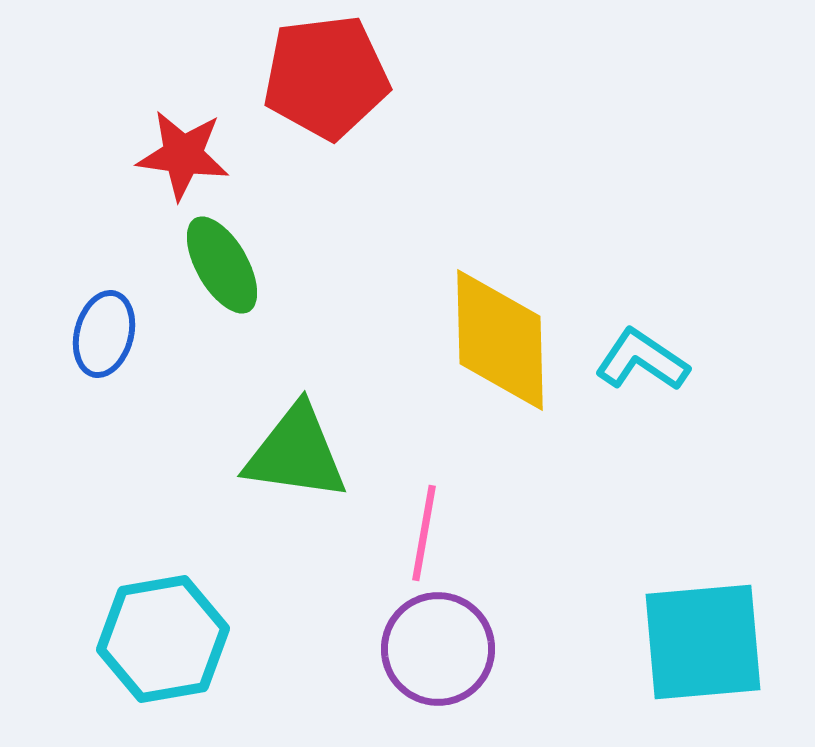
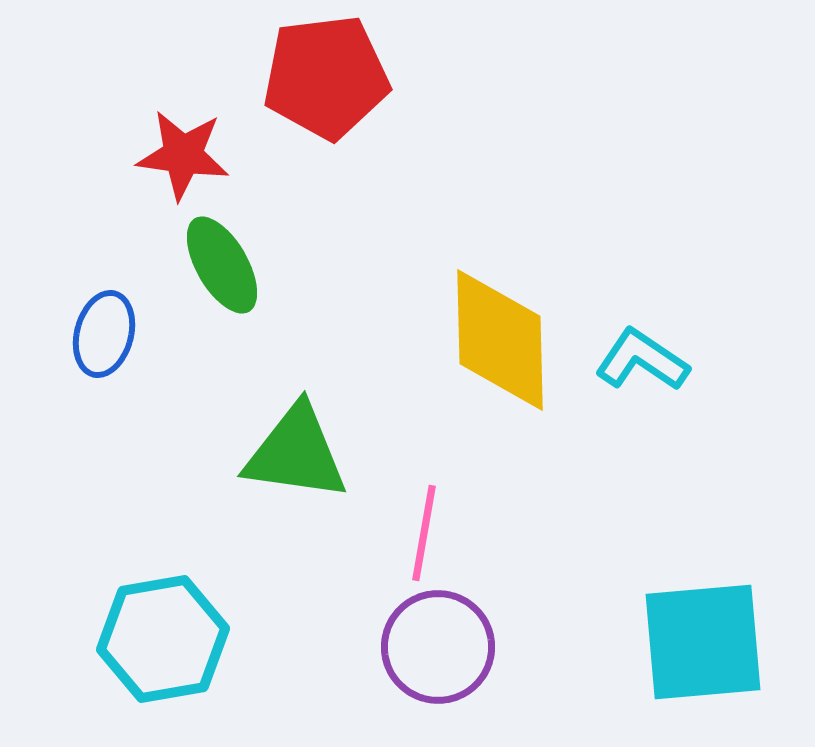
purple circle: moved 2 px up
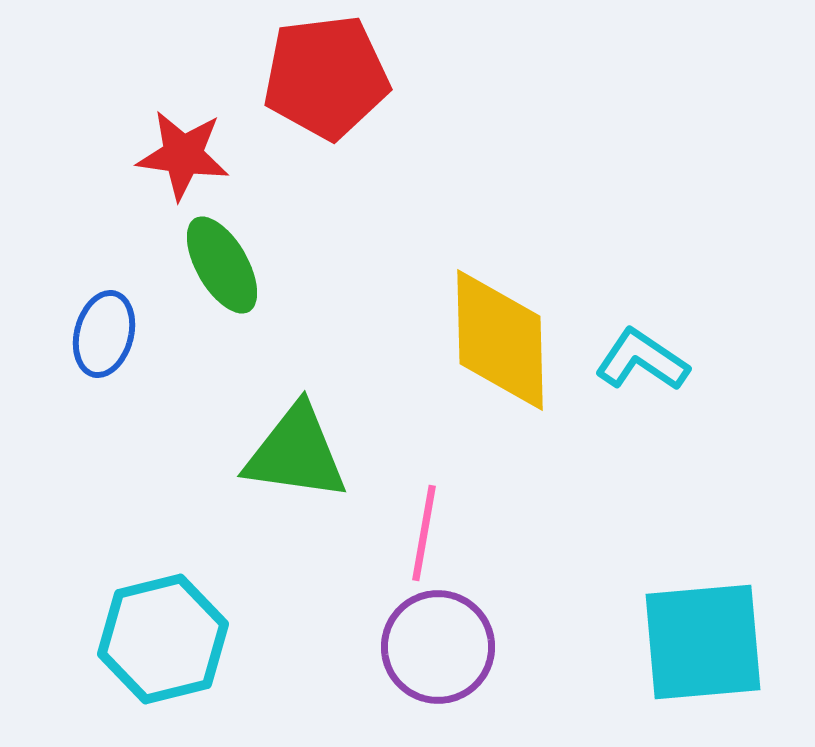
cyan hexagon: rotated 4 degrees counterclockwise
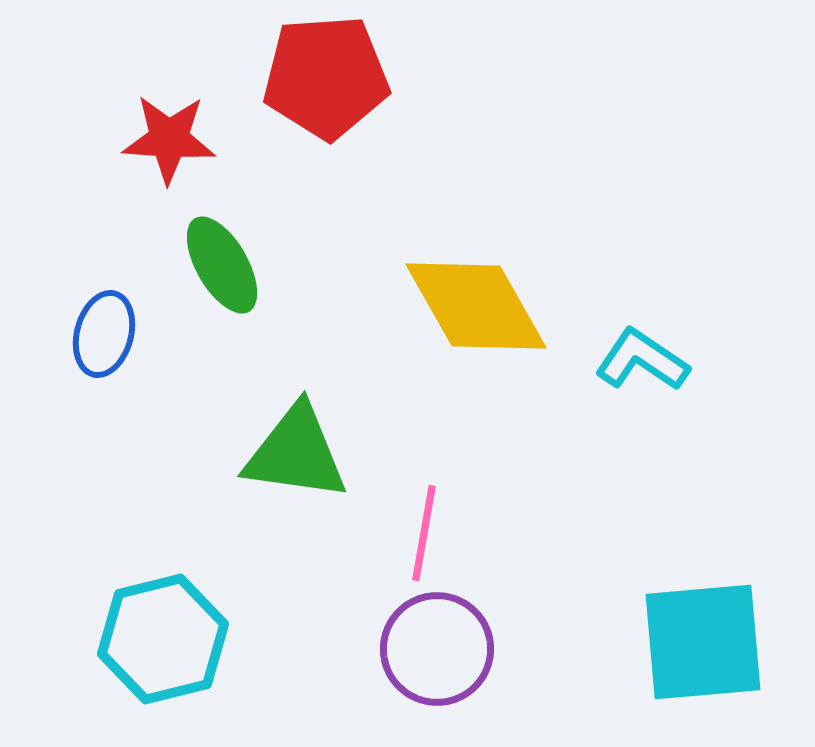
red pentagon: rotated 3 degrees clockwise
red star: moved 14 px left, 16 px up; rotated 4 degrees counterclockwise
yellow diamond: moved 24 px left, 34 px up; rotated 28 degrees counterclockwise
purple circle: moved 1 px left, 2 px down
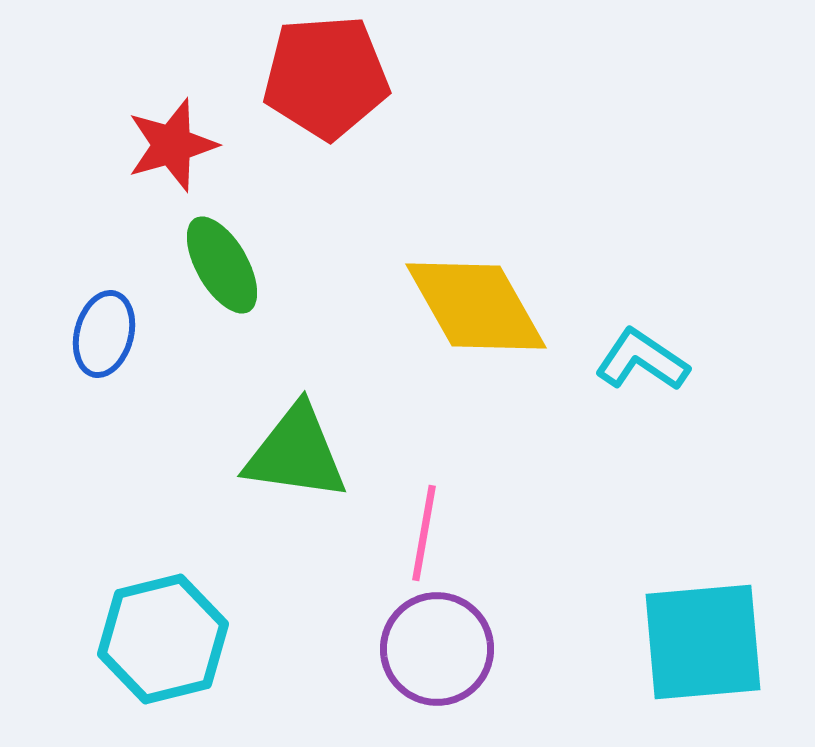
red star: moved 3 px right, 6 px down; rotated 20 degrees counterclockwise
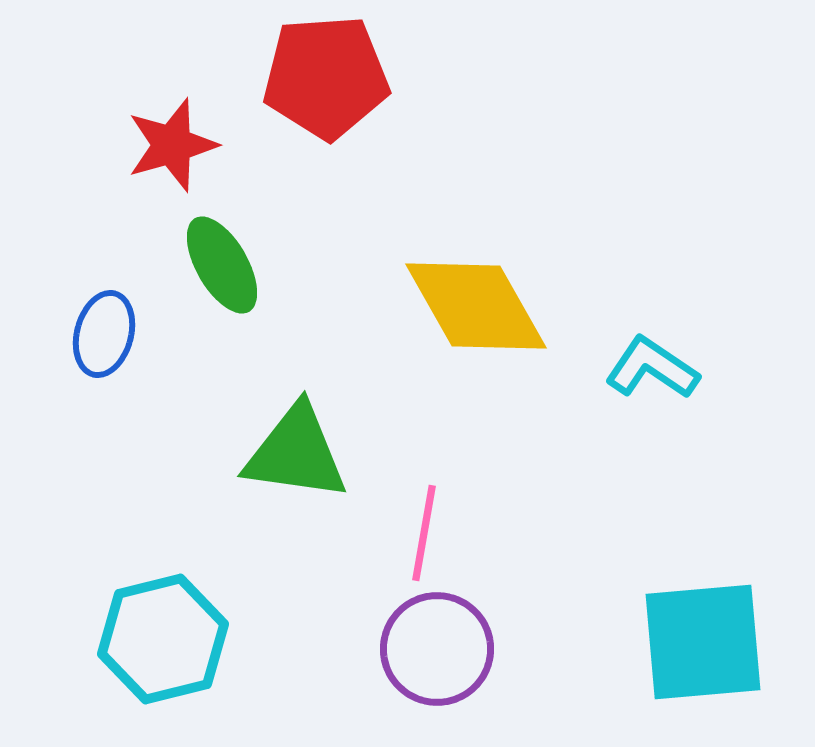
cyan L-shape: moved 10 px right, 8 px down
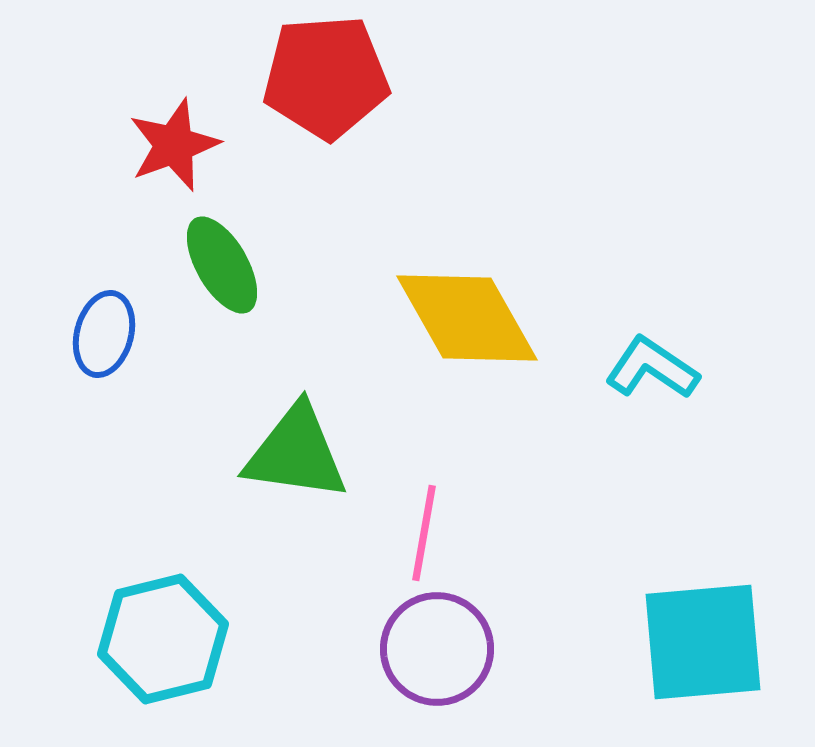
red star: moved 2 px right; rotated 4 degrees counterclockwise
yellow diamond: moved 9 px left, 12 px down
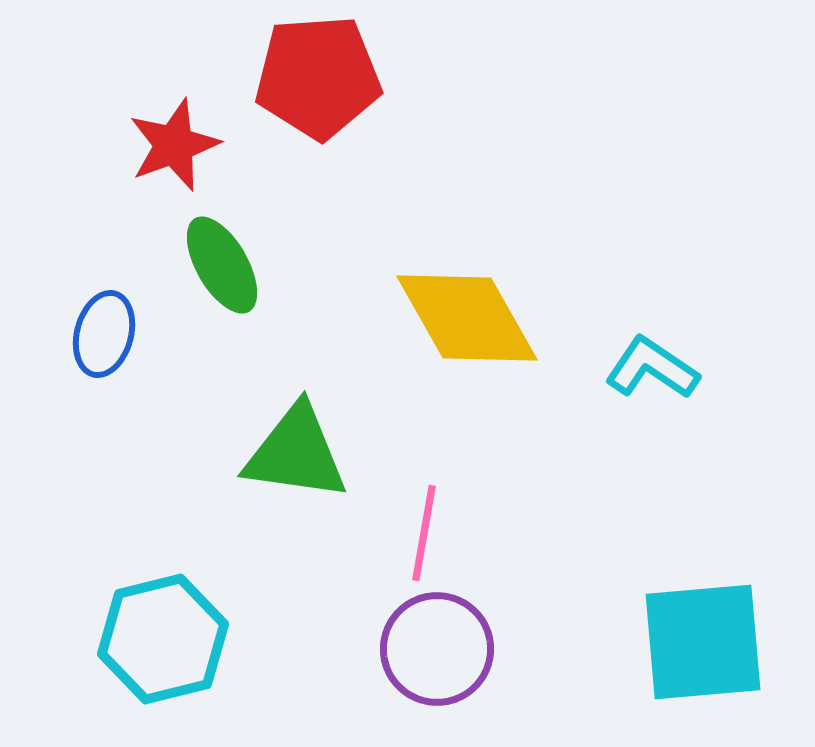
red pentagon: moved 8 px left
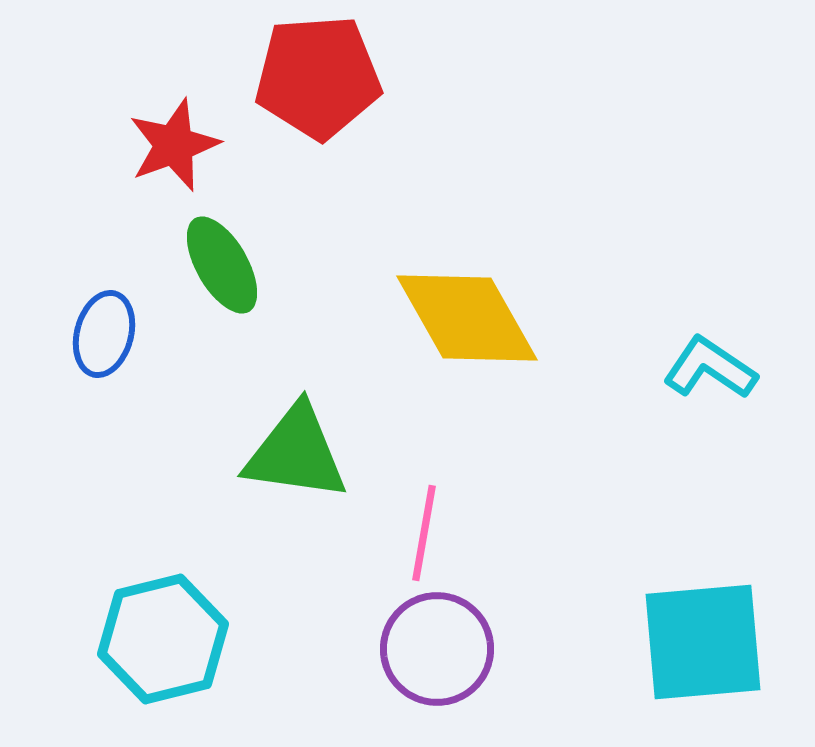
cyan L-shape: moved 58 px right
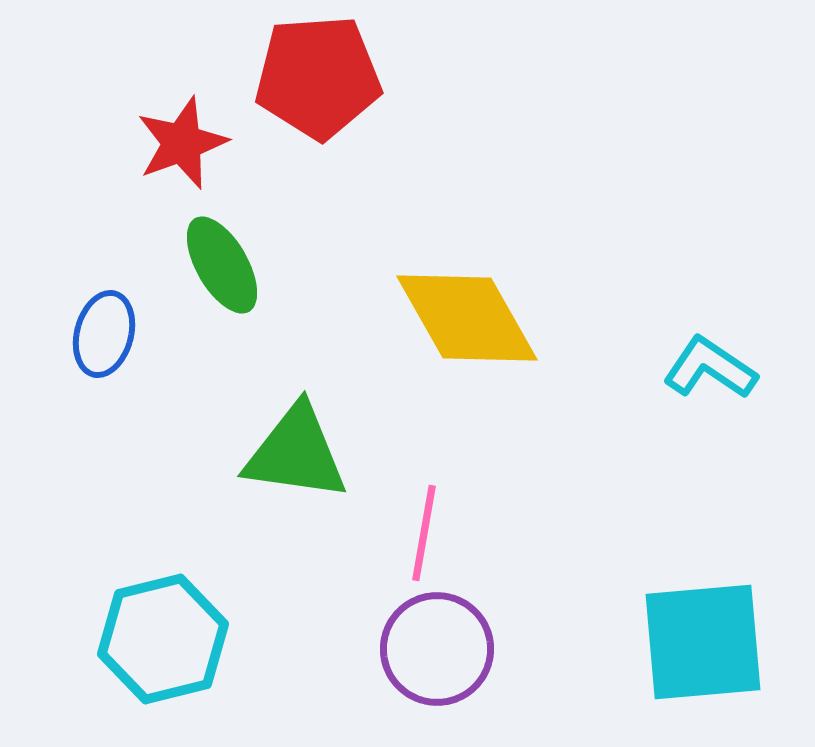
red star: moved 8 px right, 2 px up
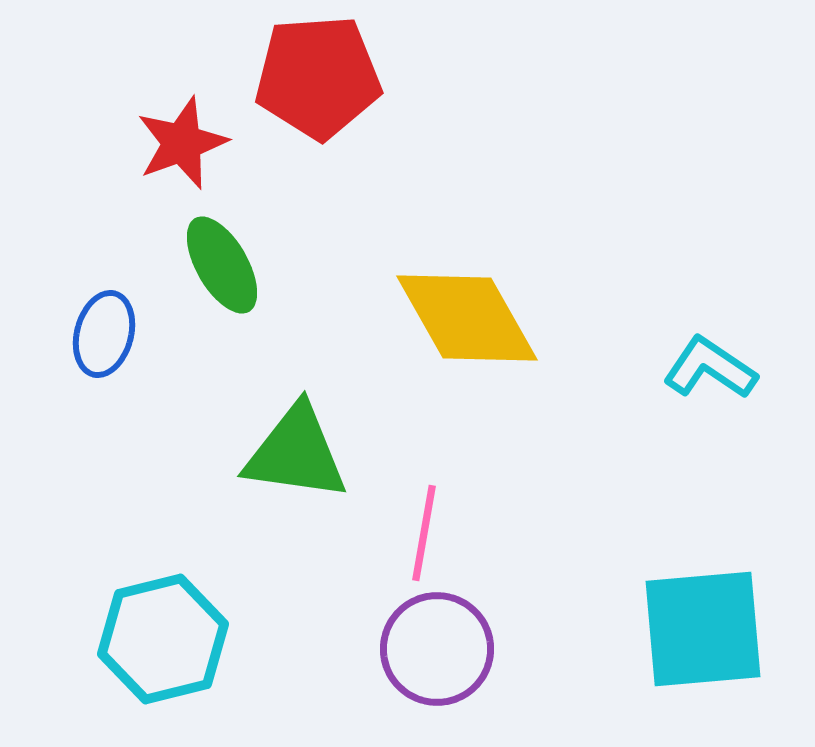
cyan square: moved 13 px up
